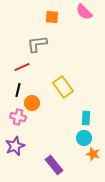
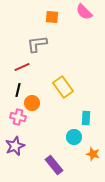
cyan circle: moved 10 px left, 1 px up
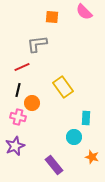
orange star: moved 1 px left, 3 px down
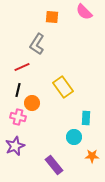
gray L-shape: rotated 50 degrees counterclockwise
orange star: moved 1 px up; rotated 16 degrees counterclockwise
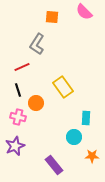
black line: rotated 32 degrees counterclockwise
orange circle: moved 4 px right
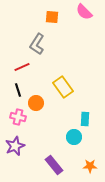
cyan rectangle: moved 1 px left, 1 px down
orange star: moved 2 px left, 10 px down
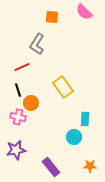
orange circle: moved 5 px left
purple star: moved 1 px right, 4 px down; rotated 12 degrees clockwise
purple rectangle: moved 3 px left, 2 px down
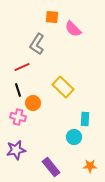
pink semicircle: moved 11 px left, 17 px down
yellow rectangle: rotated 10 degrees counterclockwise
orange circle: moved 2 px right
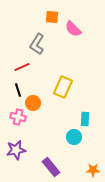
yellow rectangle: rotated 70 degrees clockwise
orange star: moved 3 px right, 4 px down
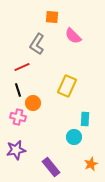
pink semicircle: moved 7 px down
yellow rectangle: moved 4 px right, 1 px up
orange star: moved 2 px left, 6 px up; rotated 24 degrees counterclockwise
